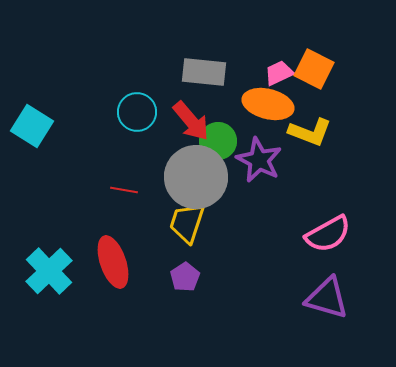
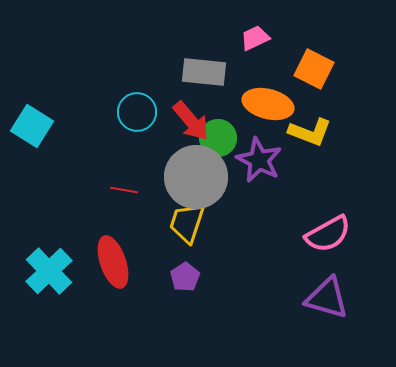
pink trapezoid: moved 24 px left, 35 px up
green circle: moved 3 px up
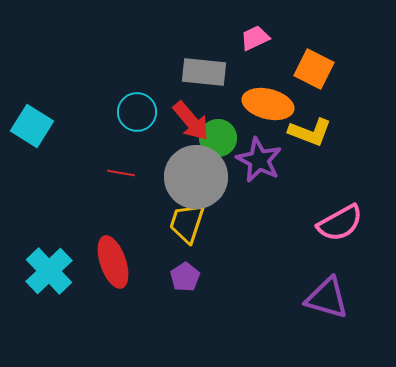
red line: moved 3 px left, 17 px up
pink semicircle: moved 12 px right, 11 px up
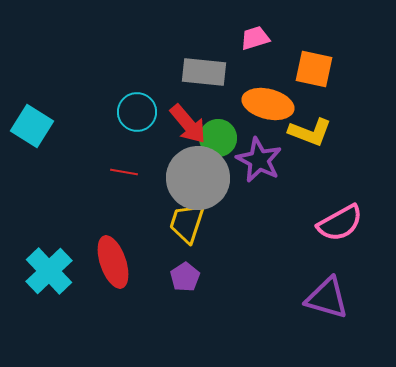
pink trapezoid: rotated 8 degrees clockwise
orange square: rotated 15 degrees counterclockwise
red arrow: moved 3 px left, 3 px down
red line: moved 3 px right, 1 px up
gray circle: moved 2 px right, 1 px down
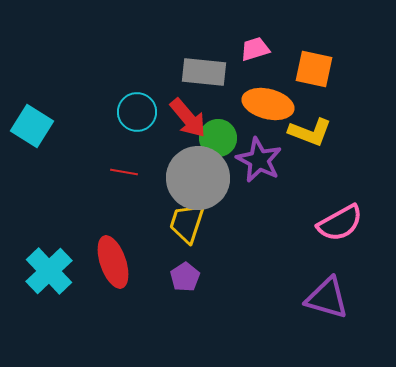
pink trapezoid: moved 11 px down
red arrow: moved 6 px up
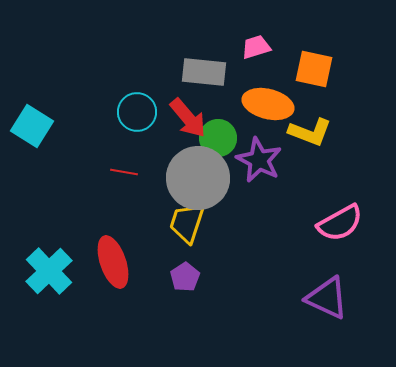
pink trapezoid: moved 1 px right, 2 px up
purple triangle: rotated 9 degrees clockwise
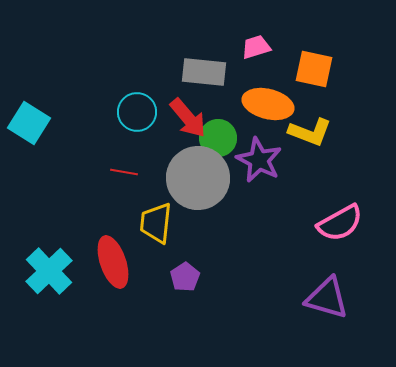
cyan square: moved 3 px left, 3 px up
yellow trapezoid: moved 31 px left; rotated 12 degrees counterclockwise
purple triangle: rotated 9 degrees counterclockwise
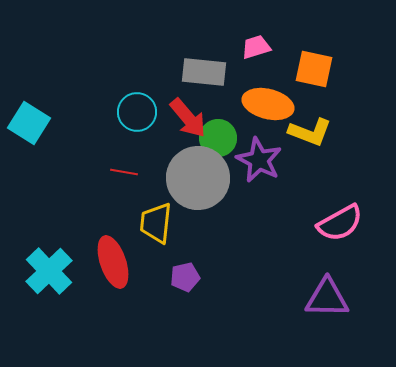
purple pentagon: rotated 20 degrees clockwise
purple triangle: rotated 15 degrees counterclockwise
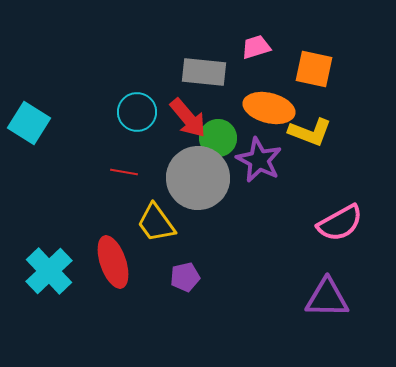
orange ellipse: moved 1 px right, 4 px down
yellow trapezoid: rotated 42 degrees counterclockwise
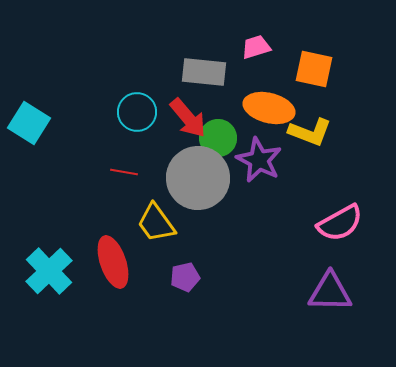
purple triangle: moved 3 px right, 6 px up
